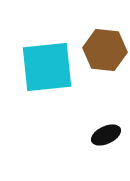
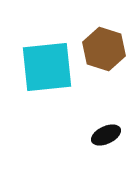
brown hexagon: moved 1 px left, 1 px up; rotated 12 degrees clockwise
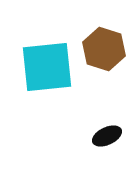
black ellipse: moved 1 px right, 1 px down
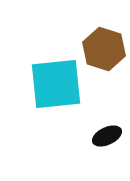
cyan square: moved 9 px right, 17 px down
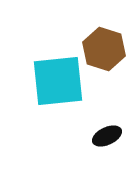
cyan square: moved 2 px right, 3 px up
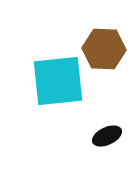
brown hexagon: rotated 15 degrees counterclockwise
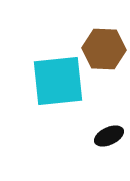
black ellipse: moved 2 px right
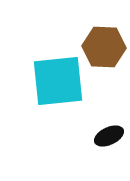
brown hexagon: moved 2 px up
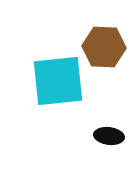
black ellipse: rotated 32 degrees clockwise
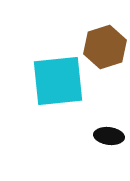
brown hexagon: moved 1 px right; rotated 21 degrees counterclockwise
